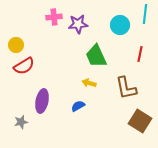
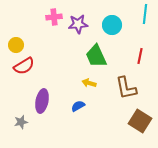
cyan circle: moved 8 px left
red line: moved 2 px down
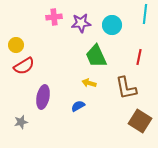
purple star: moved 3 px right, 1 px up
red line: moved 1 px left, 1 px down
purple ellipse: moved 1 px right, 4 px up
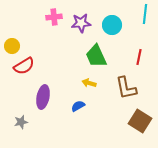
yellow circle: moved 4 px left, 1 px down
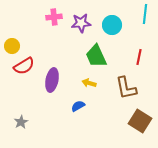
purple ellipse: moved 9 px right, 17 px up
gray star: rotated 16 degrees counterclockwise
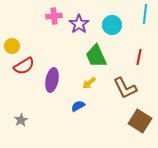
pink cross: moved 1 px up
purple star: moved 2 px left, 1 px down; rotated 30 degrees counterclockwise
yellow arrow: rotated 56 degrees counterclockwise
brown L-shape: moved 1 px left; rotated 15 degrees counterclockwise
gray star: moved 2 px up
